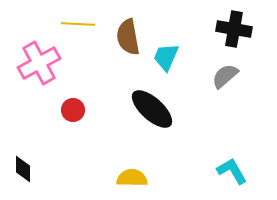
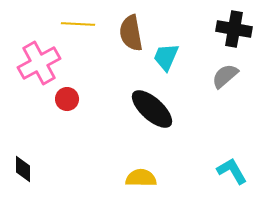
brown semicircle: moved 3 px right, 4 px up
red circle: moved 6 px left, 11 px up
yellow semicircle: moved 9 px right
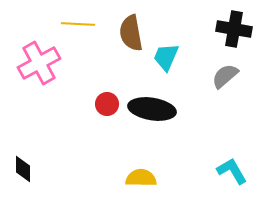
red circle: moved 40 px right, 5 px down
black ellipse: rotated 33 degrees counterclockwise
